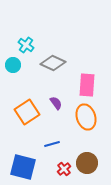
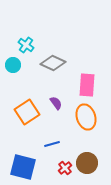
red cross: moved 1 px right, 1 px up
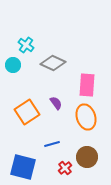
brown circle: moved 6 px up
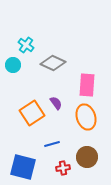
orange square: moved 5 px right, 1 px down
red cross: moved 2 px left; rotated 32 degrees clockwise
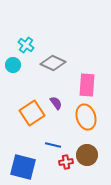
blue line: moved 1 px right, 1 px down; rotated 28 degrees clockwise
brown circle: moved 2 px up
red cross: moved 3 px right, 6 px up
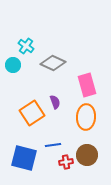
cyan cross: moved 1 px down
pink rectangle: rotated 20 degrees counterclockwise
purple semicircle: moved 1 px left, 1 px up; rotated 16 degrees clockwise
orange ellipse: rotated 20 degrees clockwise
blue line: rotated 21 degrees counterclockwise
blue square: moved 1 px right, 9 px up
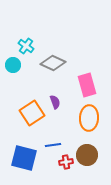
orange ellipse: moved 3 px right, 1 px down
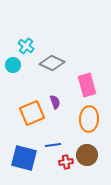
gray diamond: moved 1 px left
orange square: rotated 10 degrees clockwise
orange ellipse: moved 1 px down
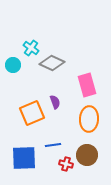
cyan cross: moved 5 px right, 2 px down
blue square: rotated 16 degrees counterclockwise
red cross: moved 2 px down; rotated 24 degrees clockwise
